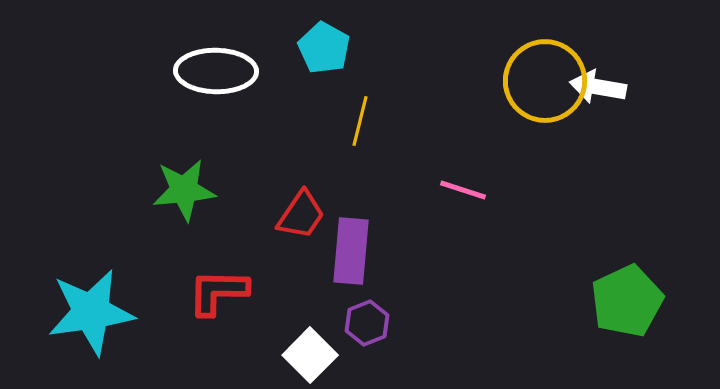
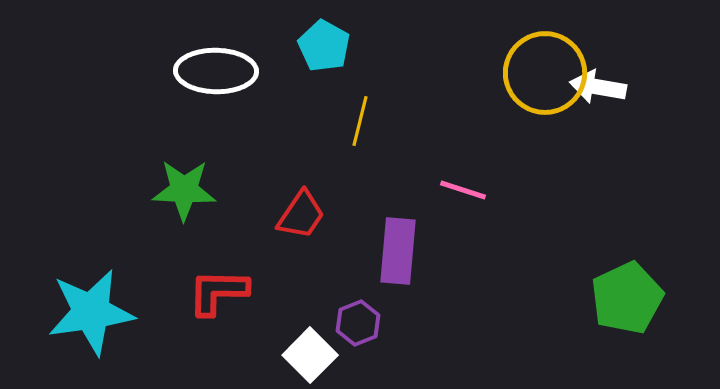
cyan pentagon: moved 2 px up
yellow circle: moved 8 px up
green star: rotated 8 degrees clockwise
purple rectangle: moved 47 px right
green pentagon: moved 3 px up
purple hexagon: moved 9 px left
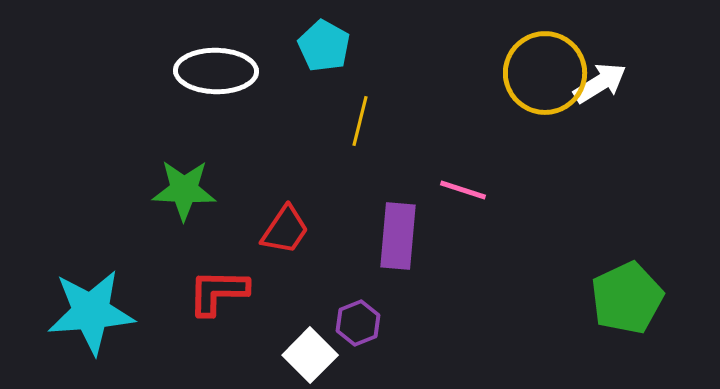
white arrow: moved 2 px right, 4 px up; rotated 138 degrees clockwise
red trapezoid: moved 16 px left, 15 px down
purple rectangle: moved 15 px up
cyan star: rotated 4 degrees clockwise
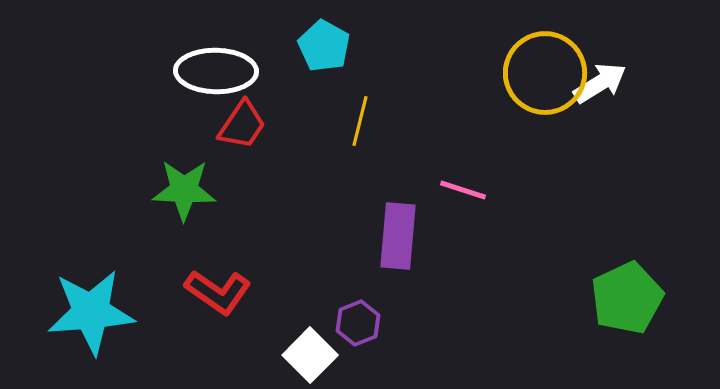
red trapezoid: moved 43 px left, 105 px up
red L-shape: rotated 146 degrees counterclockwise
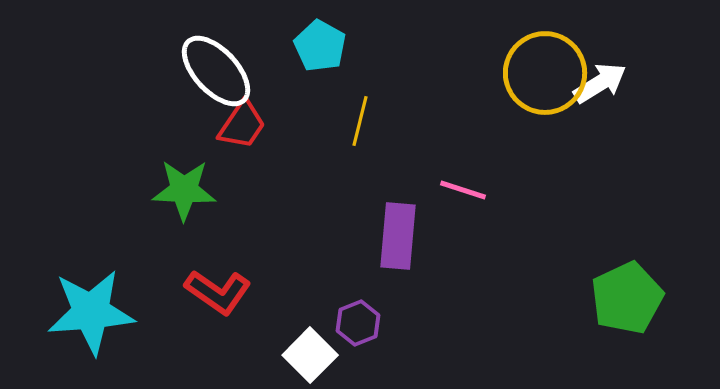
cyan pentagon: moved 4 px left
white ellipse: rotated 46 degrees clockwise
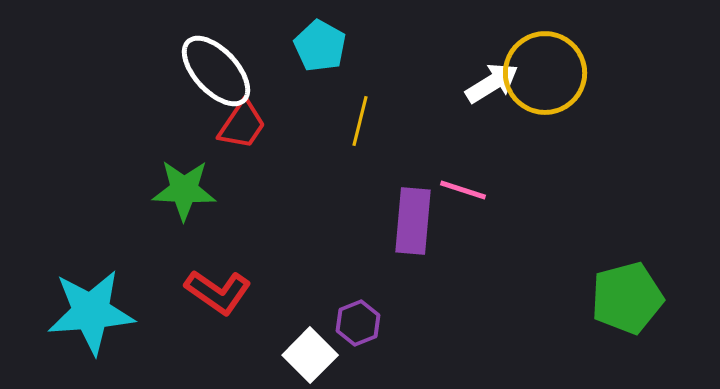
white arrow: moved 108 px left
purple rectangle: moved 15 px right, 15 px up
green pentagon: rotated 10 degrees clockwise
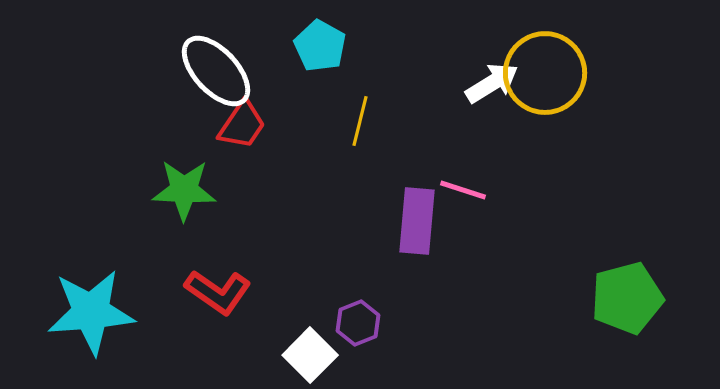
purple rectangle: moved 4 px right
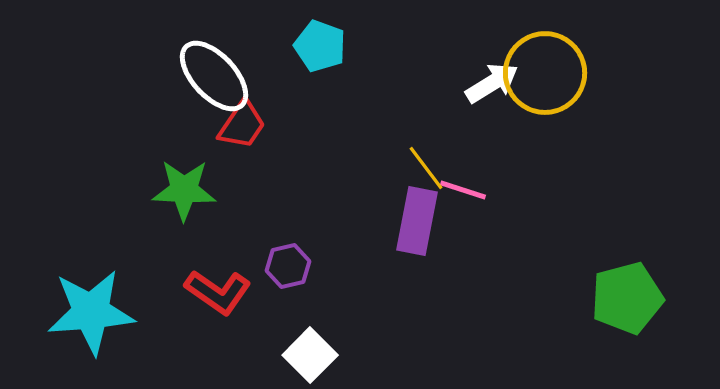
cyan pentagon: rotated 9 degrees counterclockwise
white ellipse: moved 2 px left, 5 px down
yellow line: moved 66 px right, 47 px down; rotated 51 degrees counterclockwise
purple rectangle: rotated 6 degrees clockwise
purple hexagon: moved 70 px left, 57 px up; rotated 9 degrees clockwise
